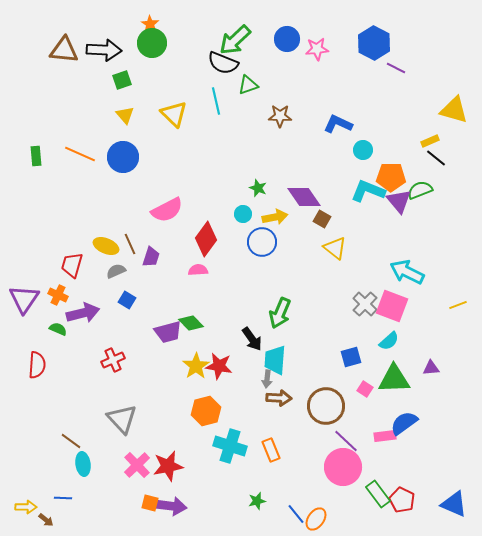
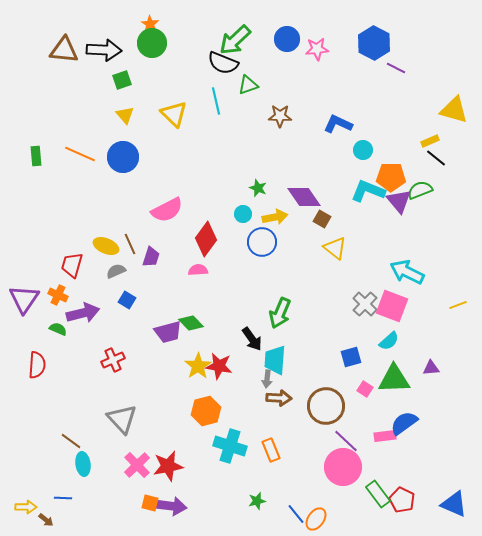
yellow star at (196, 366): moved 2 px right
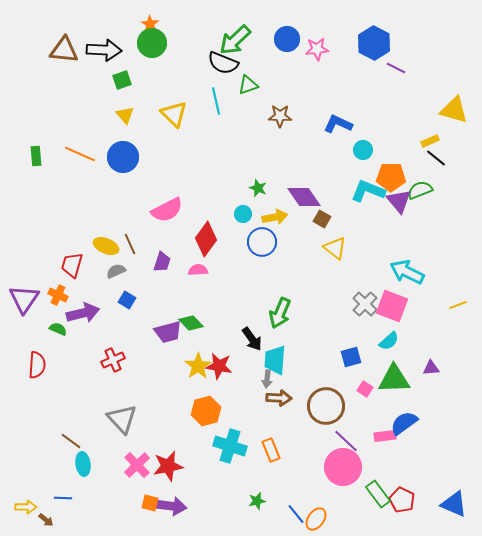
purple trapezoid at (151, 257): moved 11 px right, 5 px down
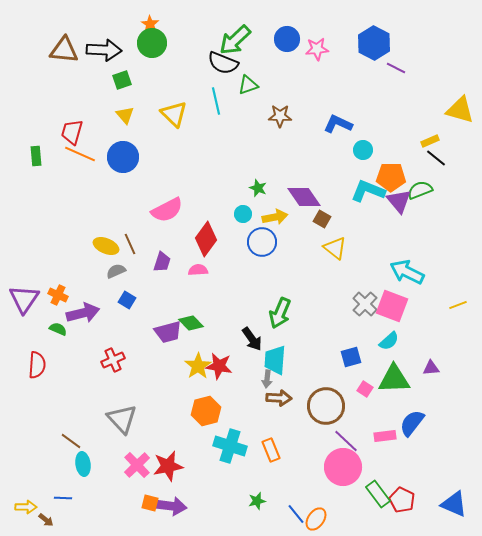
yellow triangle at (454, 110): moved 6 px right
red trapezoid at (72, 265): moved 133 px up
blue semicircle at (404, 423): moved 8 px right; rotated 16 degrees counterclockwise
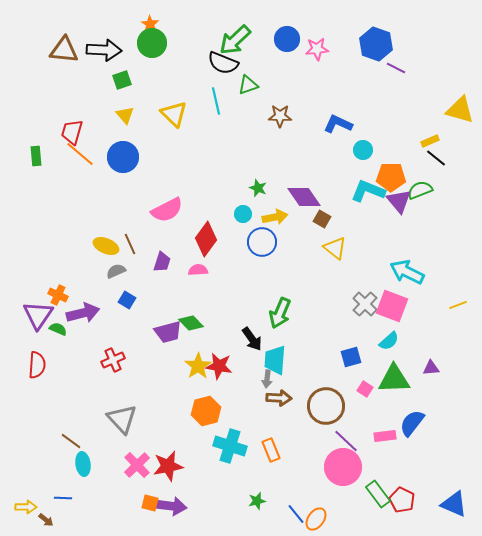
blue hexagon at (374, 43): moved 2 px right, 1 px down; rotated 8 degrees counterclockwise
orange line at (80, 154): rotated 16 degrees clockwise
purple triangle at (24, 299): moved 14 px right, 16 px down
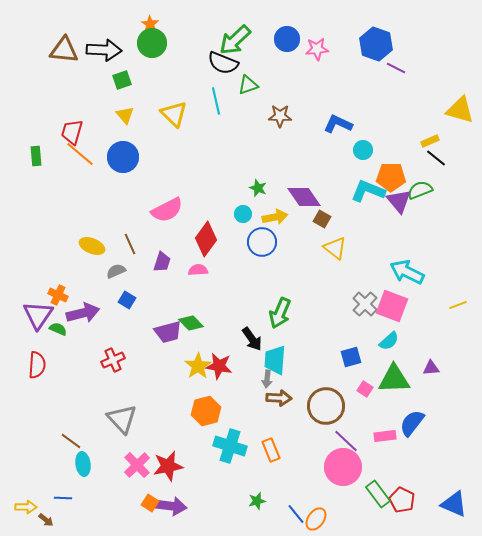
yellow ellipse at (106, 246): moved 14 px left
orange square at (150, 503): rotated 18 degrees clockwise
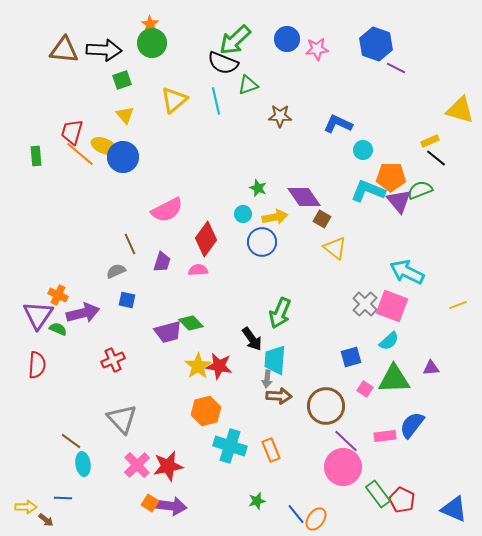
yellow triangle at (174, 114): moved 14 px up; rotated 36 degrees clockwise
yellow ellipse at (92, 246): moved 12 px right, 100 px up
blue square at (127, 300): rotated 18 degrees counterclockwise
brown arrow at (279, 398): moved 2 px up
blue semicircle at (412, 423): moved 2 px down
blue triangle at (454, 504): moved 5 px down
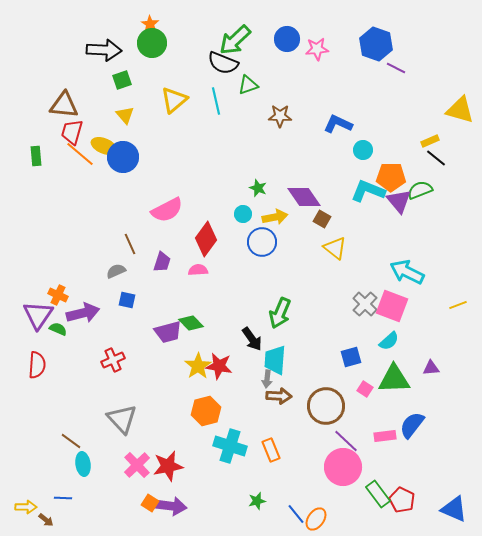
brown triangle at (64, 50): moved 55 px down
